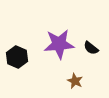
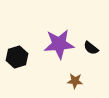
black hexagon: rotated 20 degrees clockwise
brown star: rotated 21 degrees counterclockwise
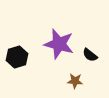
purple star: rotated 20 degrees clockwise
black semicircle: moved 1 px left, 7 px down
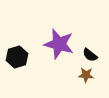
brown star: moved 11 px right, 6 px up
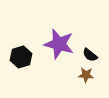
black hexagon: moved 4 px right
